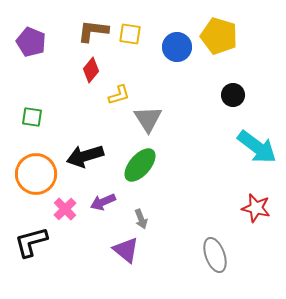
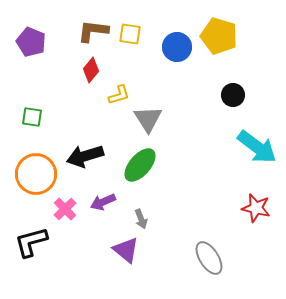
gray ellipse: moved 6 px left, 3 px down; rotated 12 degrees counterclockwise
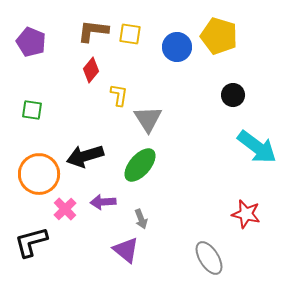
yellow L-shape: rotated 65 degrees counterclockwise
green square: moved 7 px up
orange circle: moved 3 px right
purple arrow: rotated 20 degrees clockwise
red star: moved 10 px left, 6 px down
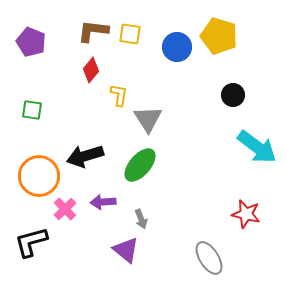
orange circle: moved 2 px down
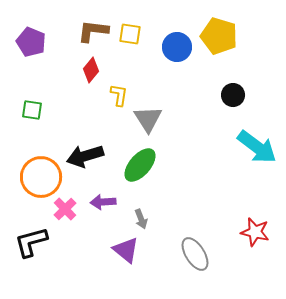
orange circle: moved 2 px right, 1 px down
red star: moved 9 px right, 18 px down
gray ellipse: moved 14 px left, 4 px up
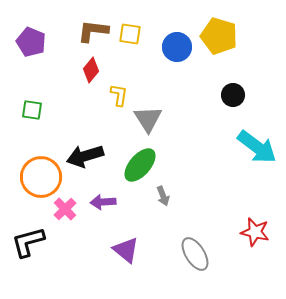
gray arrow: moved 22 px right, 23 px up
black L-shape: moved 3 px left
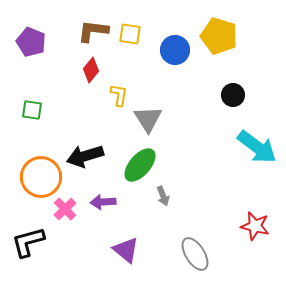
blue circle: moved 2 px left, 3 px down
red star: moved 6 px up
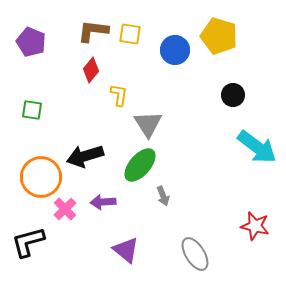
gray triangle: moved 5 px down
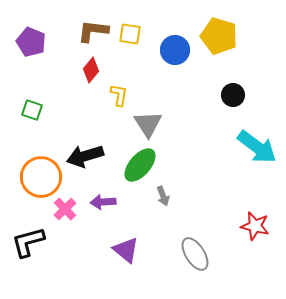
green square: rotated 10 degrees clockwise
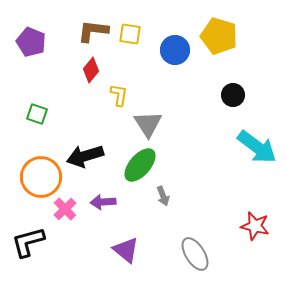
green square: moved 5 px right, 4 px down
